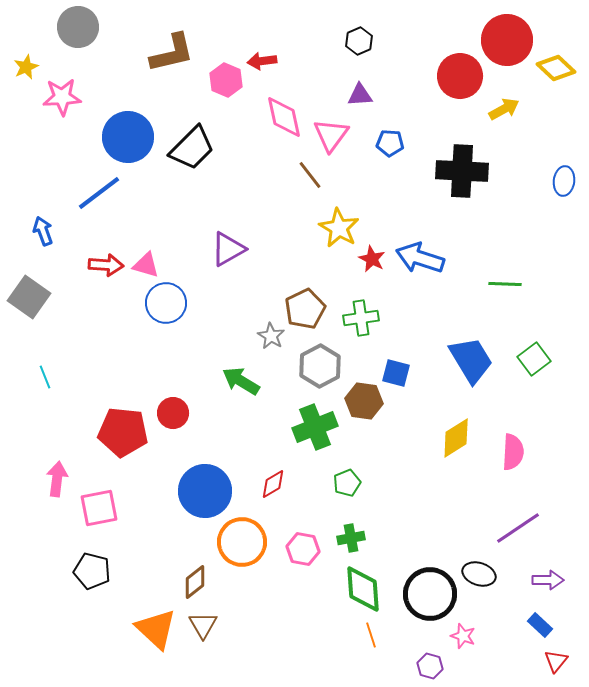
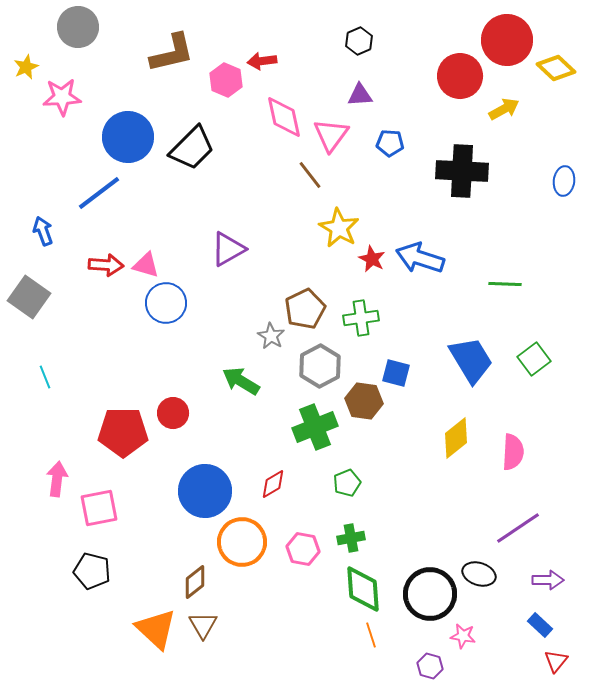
red pentagon at (123, 432): rotated 6 degrees counterclockwise
yellow diamond at (456, 438): rotated 6 degrees counterclockwise
pink star at (463, 636): rotated 10 degrees counterclockwise
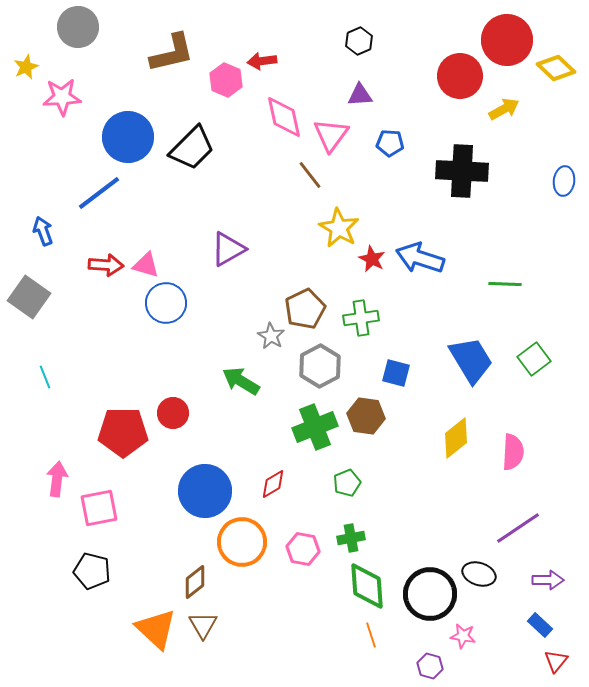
brown hexagon at (364, 401): moved 2 px right, 15 px down
green diamond at (363, 589): moved 4 px right, 3 px up
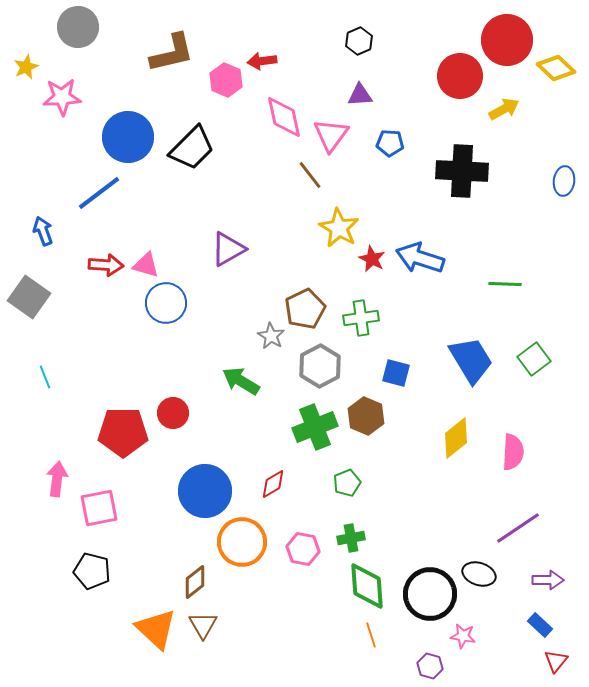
brown hexagon at (366, 416): rotated 15 degrees clockwise
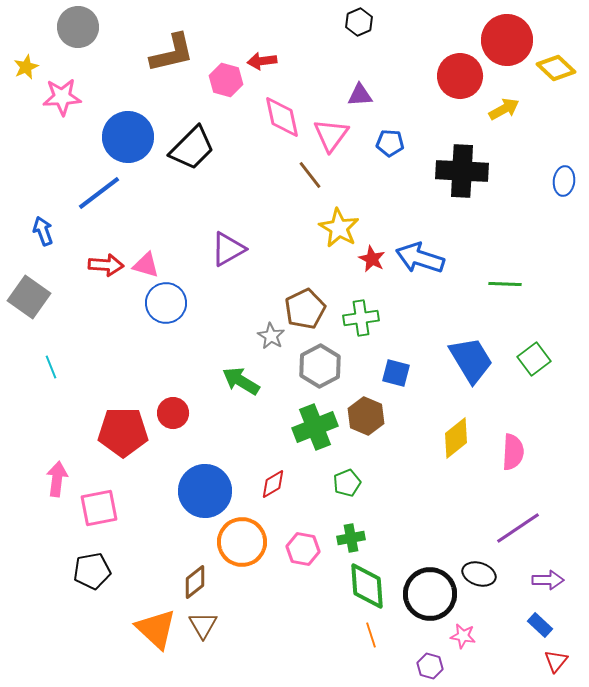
black hexagon at (359, 41): moved 19 px up
pink hexagon at (226, 80): rotated 8 degrees counterclockwise
pink diamond at (284, 117): moved 2 px left
cyan line at (45, 377): moved 6 px right, 10 px up
black pentagon at (92, 571): rotated 24 degrees counterclockwise
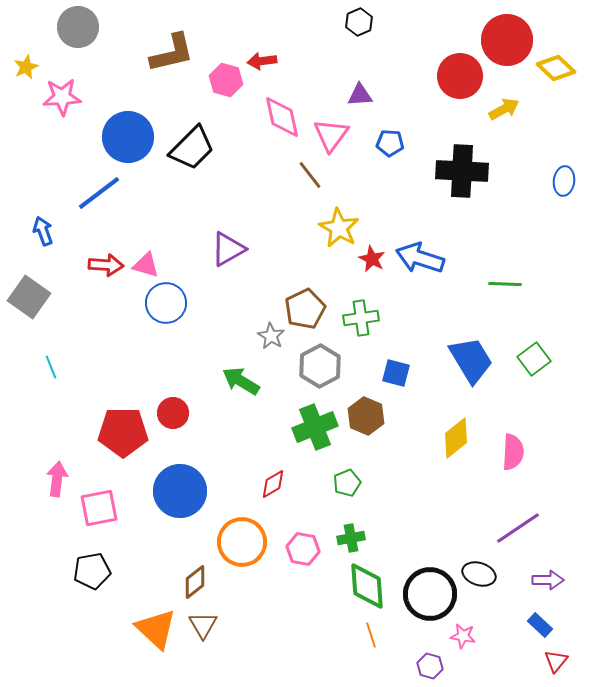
blue circle at (205, 491): moved 25 px left
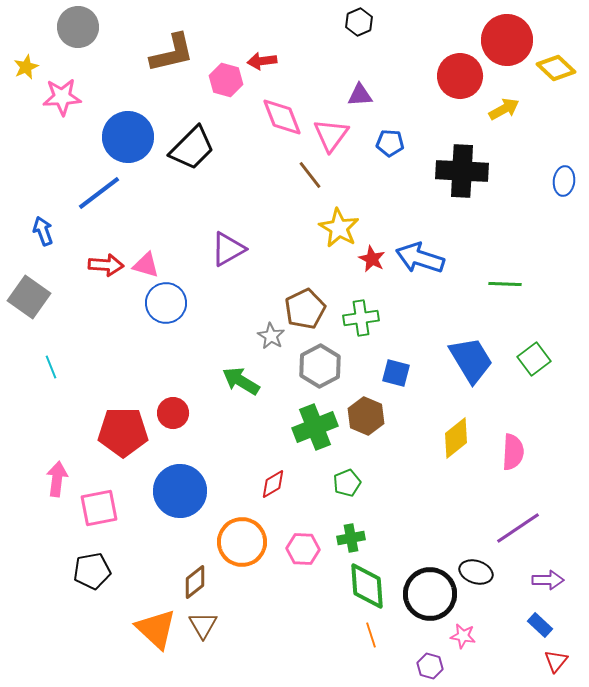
pink diamond at (282, 117): rotated 9 degrees counterclockwise
pink hexagon at (303, 549): rotated 8 degrees counterclockwise
black ellipse at (479, 574): moved 3 px left, 2 px up
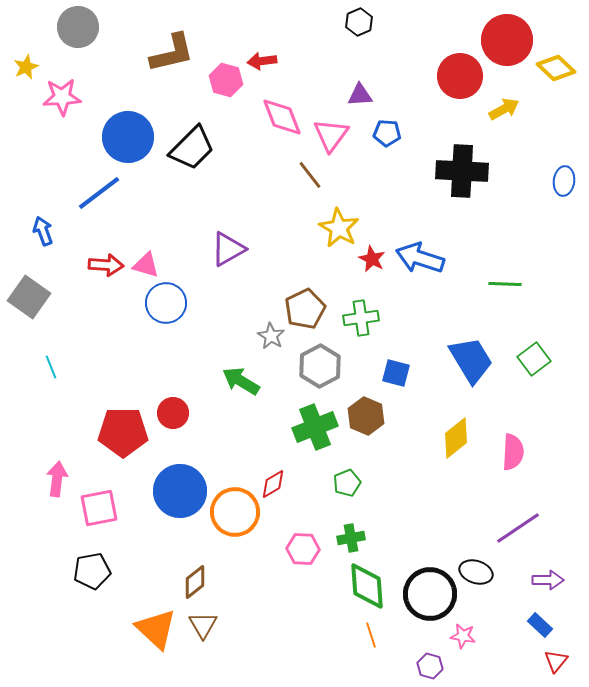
blue pentagon at (390, 143): moved 3 px left, 10 px up
orange circle at (242, 542): moved 7 px left, 30 px up
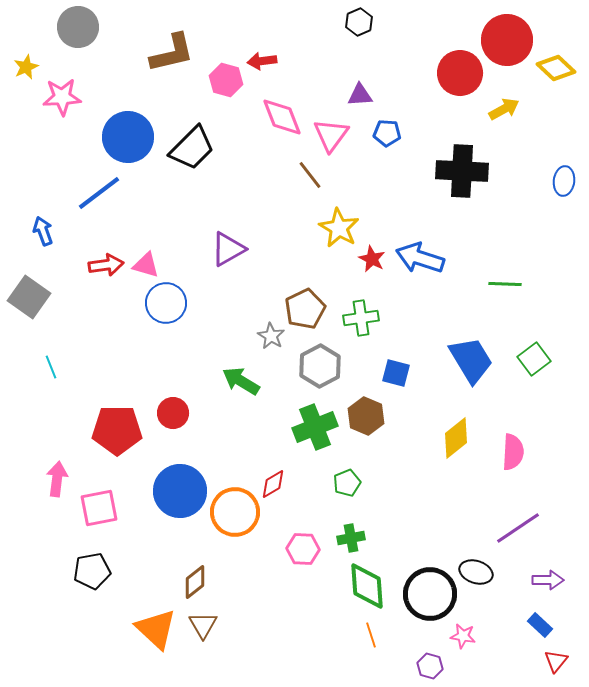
red circle at (460, 76): moved 3 px up
red arrow at (106, 265): rotated 12 degrees counterclockwise
red pentagon at (123, 432): moved 6 px left, 2 px up
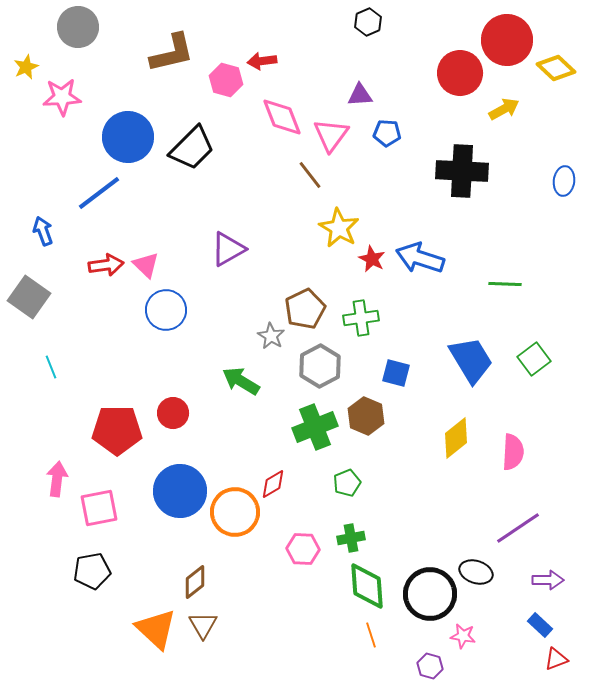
black hexagon at (359, 22): moved 9 px right
pink triangle at (146, 265): rotated 28 degrees clockwise
blue circle at (166, 303): moved 7 px down
red triangle at (556, 661): moved 2 px up; rotated 30 degrees clockwise
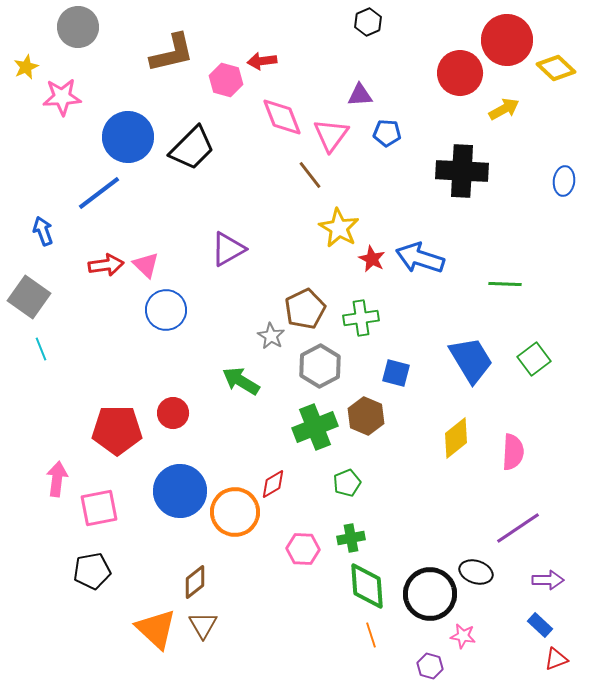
cyan line at (51, 367): moved 10 px left, 18 px up
